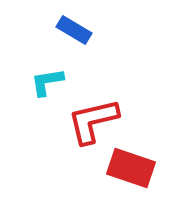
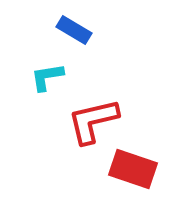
cyan L-shape: moved 5 px up
red rectangle: moved 2 px right, 1 px down
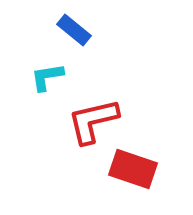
blue rectangle: rotated 8 degrees clockwise
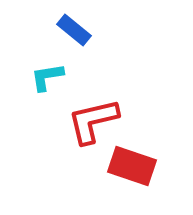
red rectangle: moved 1 px left, 3 px up
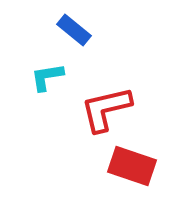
red L-shape: moved 13 px right, 12 px up
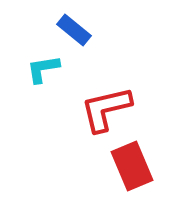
cyan L-shape: moved 4 px left, 8 px up
red rectangle: rotated 48 degrees clockwise
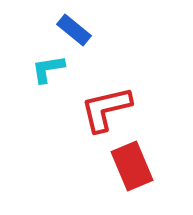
cyan L-shape: moved 5 px right
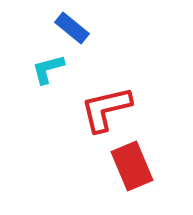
blue rectangle: moved 2 px left, 2 px up
cyan L-shape: rotated 6 degrees counterclockwise
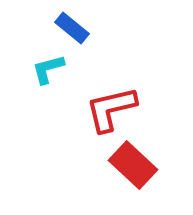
red L-shape: moved 5 px right
red rectangle: moved 1 px right, 1 px up; rotated 24 degrees counterclockwise
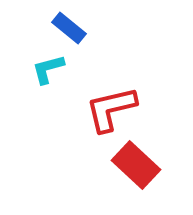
blue rectangle: moved 3 px left
red rectangle: moved 3 px right
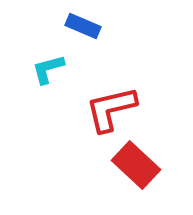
blue rectangle: moved 14 px right, 2 px up; rotated 16 degrees counterclockwise
